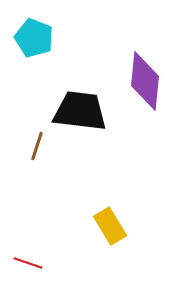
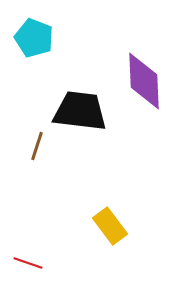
purple diamond: moved 1 px left; rotated 8 degrees counterclockwise
yellow rectangle: rotated 6 degrees counterclockwise
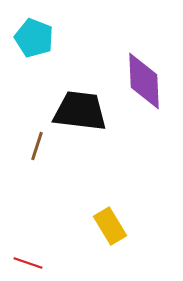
yellow rectangle: rotated 6 degrees clockwise
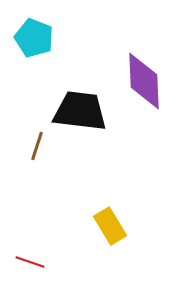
red line: moved 2 px right, 1 px up
